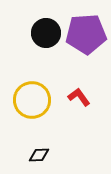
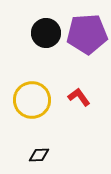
purple pentagon: moved 1 px right
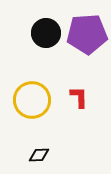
red L-shape: rotated 35 degrees clockwise
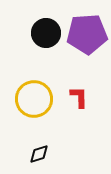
yellow circle: moved 2 px right, 1 px up
black diamond: moved 1 px up; rotated 15 degrees counterclockwise
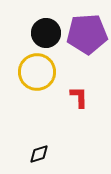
yellow circle: moved 3 px right, 27 px up
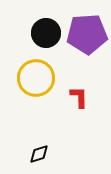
yellow circle: moved 1 px left, 6 px down
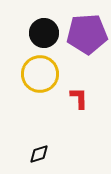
black circle: moved 2 px left
yellow circle: moved 4 px right, 4 px up
red L-shape: moved 1 px down
